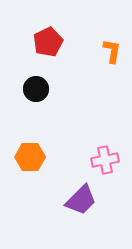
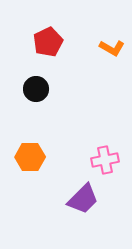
orange L-shape: moved 3 px up; rotated 110 degrees clockwise
purple trapezoid: moved 2 px right, 1 px up
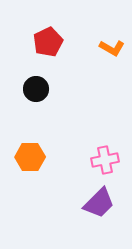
purple trapezoid: moved 16 px right, 4 px down
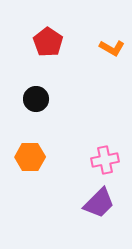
red pentagon: rotated 12 degrees counterclockwise
black circle: moved 10 px down
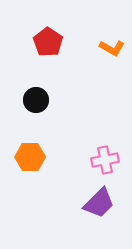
black circle: moved 1 px down
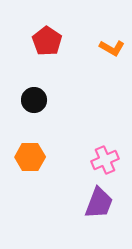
red pentagon: moved 1 px left, 1 px up
black circle: moved 2 px left
pink cross: rotated 12 degrees counterclockwise
purple trapezoid: rotated 24 degrees counterclockwise
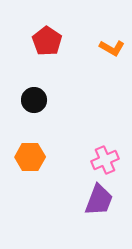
purple trapezoid: moved 3 px up
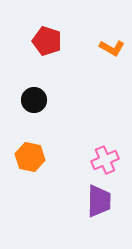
red pentagon: rotated 16 degrees counterclockwise
orange hexagon: rotated 12 degrees clockwise
purple trapezoid: moved 1 px down; rotated 20 degrees counterclockwise
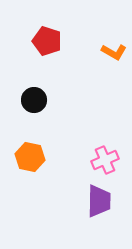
orange L-shape: moved 2 px right, 4 px down
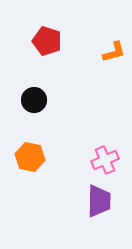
orange L-shape: rotated 45 degrees counterclockwise
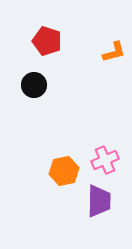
black circle: moved 15 px up
orange hexagon: moved 34 px right, 14 px down; rotated 24 degrees counterclockwise
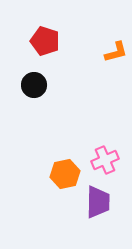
red pentagon: moved 2 px left
orange L-shape: moved 2 px right
orange hexagon: moved 1 px right, 3 px down
purple trapezoid: moved 1 px left, 1 px down
